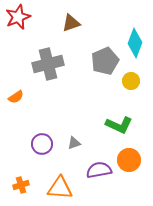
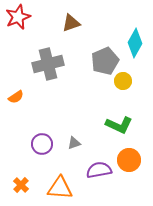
cyan diamond: rotated 8 degrees clockwise
yellow circle: moved 8 px left
orange cross: rotated 28 degrees counterclockwise
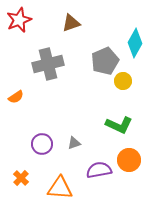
red star: moved 1 px right, 3 px down
orange cross: moved 7 px up
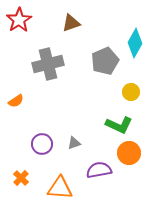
red star: rotated 10 degrees counterclockwise
yellow circle: moved 8 px right, 11 px down
orange semicircle: moved 4 px down
orange circle: moved 7 px up
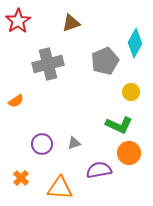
red star: moved 1 px left, 1 px down
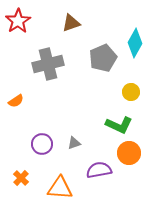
gray pentagon: moved 2 px left, 3 px up
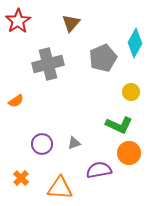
brown triangle: rotated 30 degrees counterclockwise
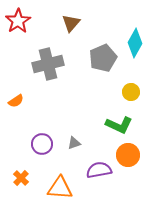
orange circle: moved 1 px left, 2 px down
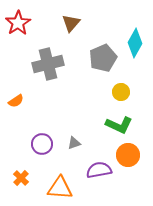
red star: moved 2 px down
yellow circle: moved 10 px left
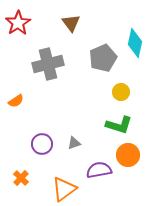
brown triangle: rotated 18 degrees counterclockwise
cyan diamond: rotated 16 degrees counterclockwise
green L-shape: rotated 8 degrees counterclockwise
orange triangle: moved 4 px right, 1 px down; rotated 40 degrees counterclockwise
